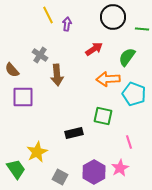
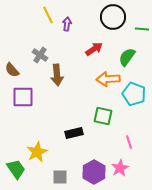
gray square: rotated 28 degrees counterclockwise
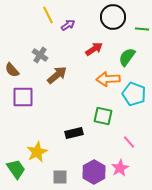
purple arrow: moved 1 px right, 1 px down; rotated 48 degrees clockwise
brown arrow: rotated 125 degrees counterclockwise
pink line: rotated 24 degrees counterclockwise
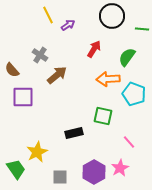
black circle: moved 1 px left, 1 px up
red arrow: rotated 24 degrees counterclockwise
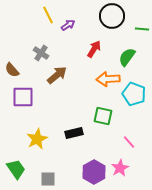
gray cross: moved 1 px right, 2 px up
yellow star: moved 13 px up
gray square: moved 12 px left, 2 px down
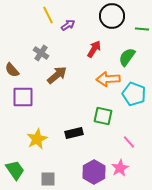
green trapezoid: moved 1 px left, 1 px down
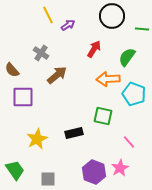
purple hexagon: rotated 10 degrees counterclockwise
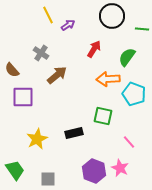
pink star: rotated 18 degrees counterclockwise
purple hexagon: moved 1 px up
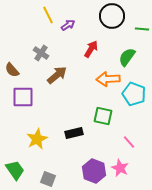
red arrow: moved 3 px left
gray square: rotated 21 degrees clockwise
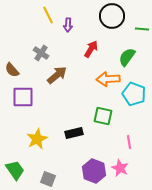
purple arrow: rotated 128 degrees clockwise
pink line: rotated 32 degrees clockwise
